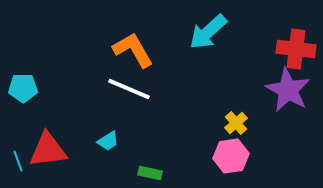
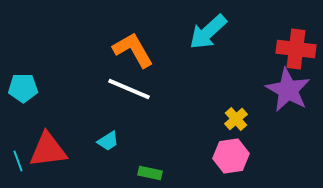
yellow cross: moved 4 px up
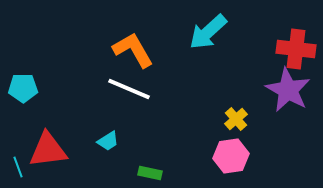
cyan line: moved 6 px down
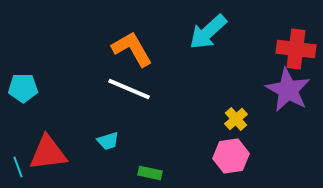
orange L-shape: moved 1 px left, 1 px up
cyan trapezoid: rotated 15 degrees clockwise
red triangle: moved 3 px down
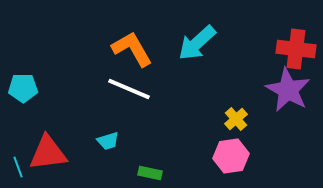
cyan arrow: moved 11 px left, 11 px down
